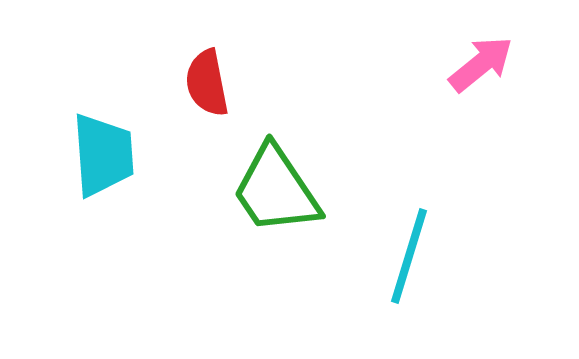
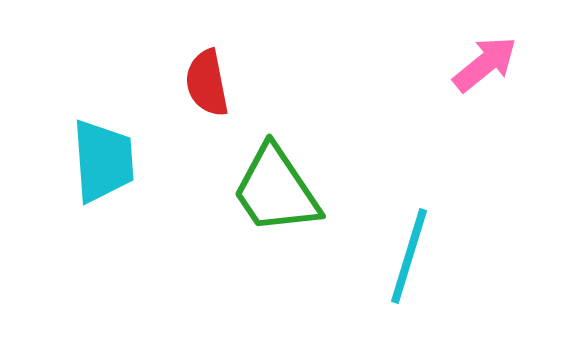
pink arrow: moved 4 px right
cyan trapezoid: moved 6 px down
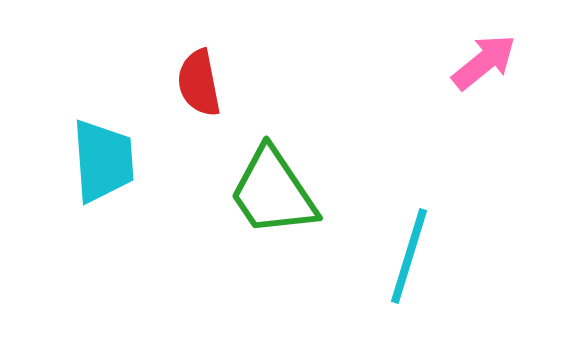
pink arrow: moved 1 px left, 2 px up
red semicircle: moved 8 px left
green trapezoid: moved 3 px left, 2 px down
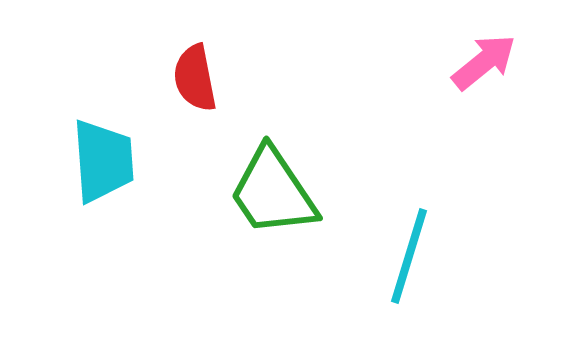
red semicircle: moved 4 px left, 5 px up
